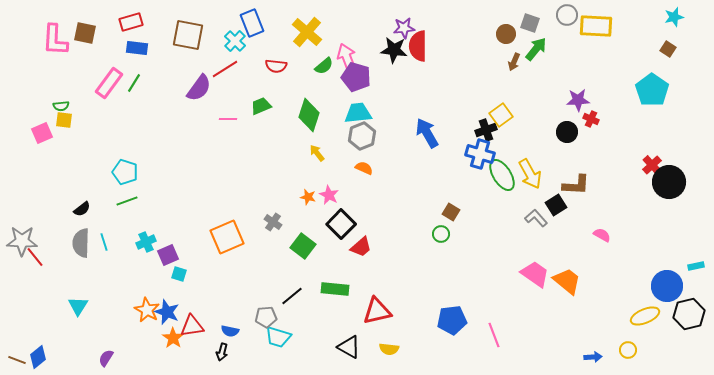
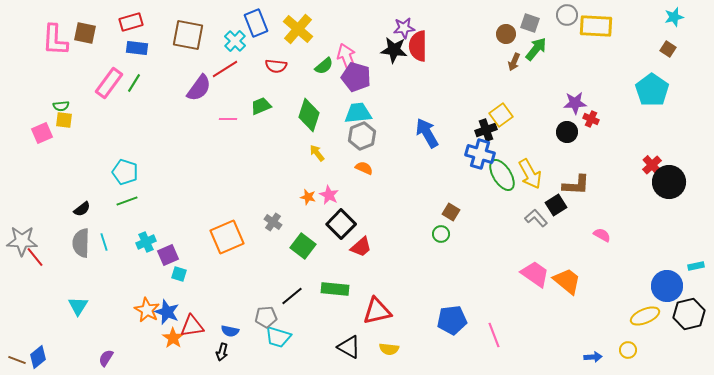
blue rectangle at (252, 23): moved 4 px right
yellow cross at (307, 32): moved 9 px left, 3 px up
purple star at (578, 100): moved 3 px left, 3 px down
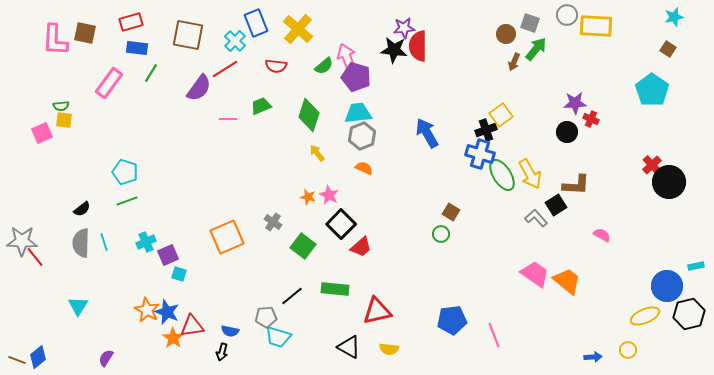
green line at (134, 83): moved 17 px right, 10 px up
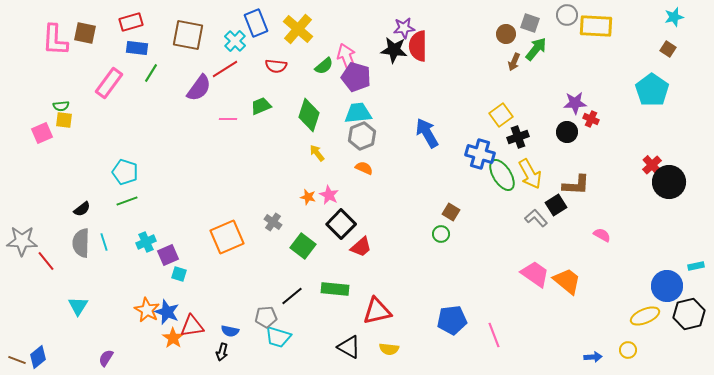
black cross at (486, 130): moved 32 px right, 7 px down
red line at (35, 257): moved 11 px right, 4 px down
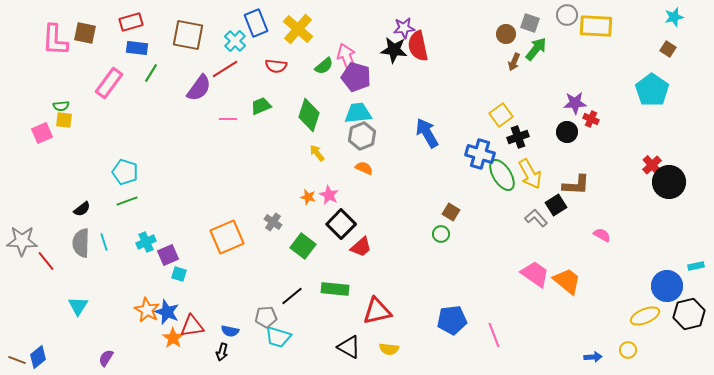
red semicircle at (418, 46): rotated 12 degrees counterclockwise
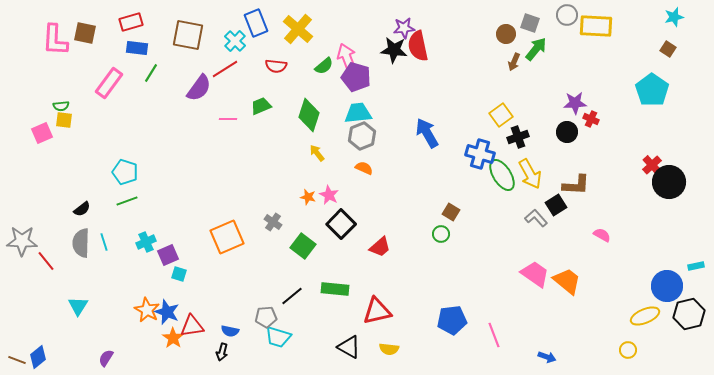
red trapezoid at (361, 247): moved 19 px right
blue arrow at (593, 357): moved 46 px left; rotated 24 degrees clockwise
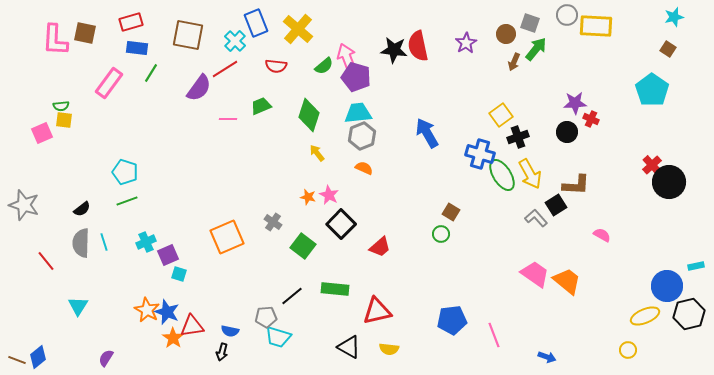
purple star at (404, 28): moved 62 px right, 15 px down; rotated 25 degrees counterclockwise
gray star at (22, 241): moved 2 px right, 36 px up; rotated 16 degrees clockwise
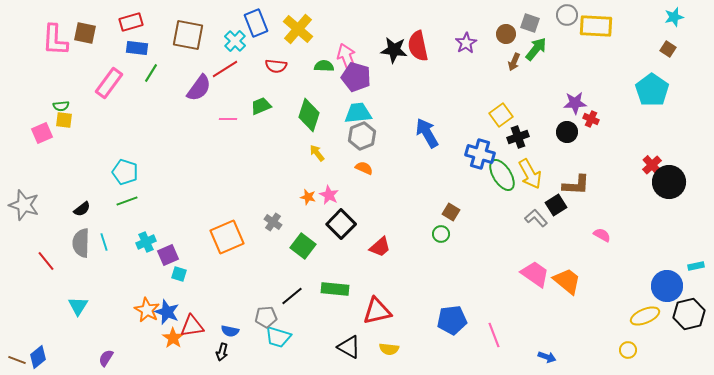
green semicircle at (324, 66): rotated 138 degrees counterclockwise
